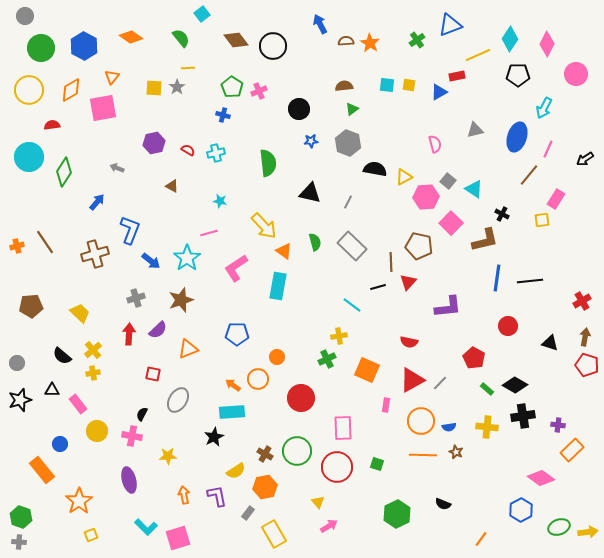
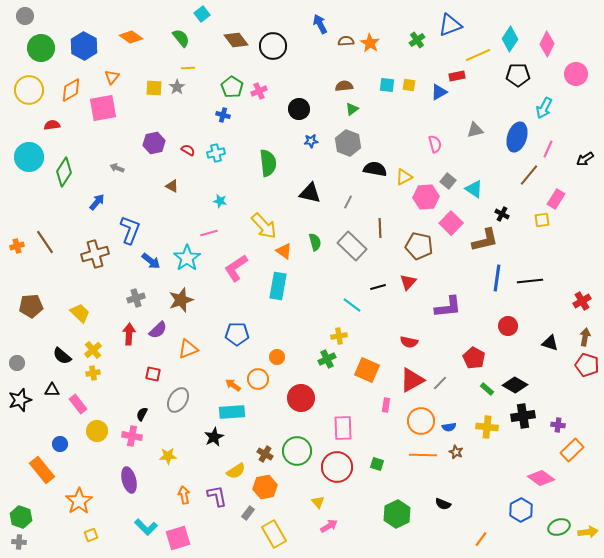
brown line at (391, 262): moved 11 px left, 34 px up
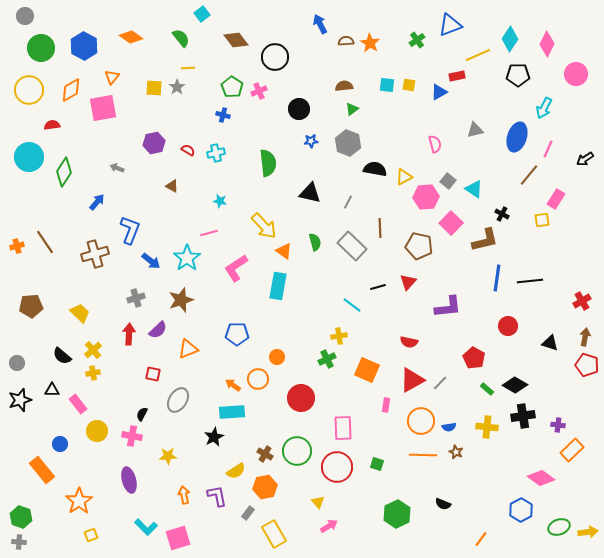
black circle at (273, 46): moved 2 px right, 11 px down
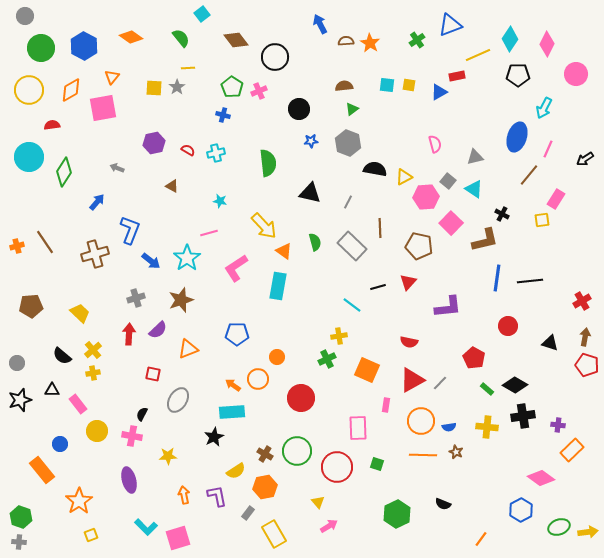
gray triangle at (475, 130): moved 27 px down
pink rectangle at (343, 428): moved 15 px right
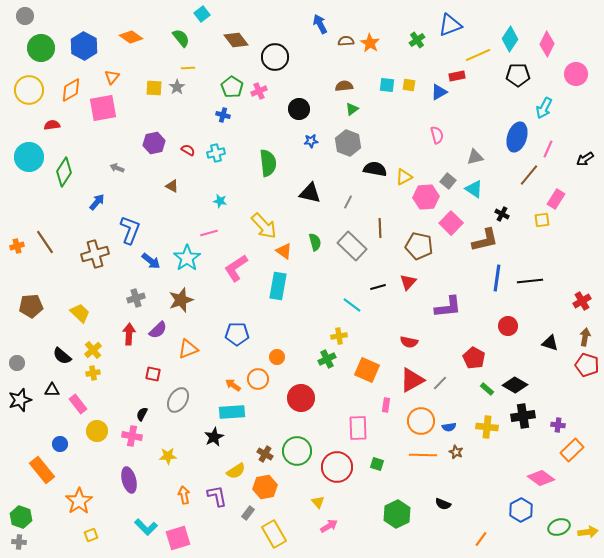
pink semicircle at (435, 144): moved 2 px right, 9 px up
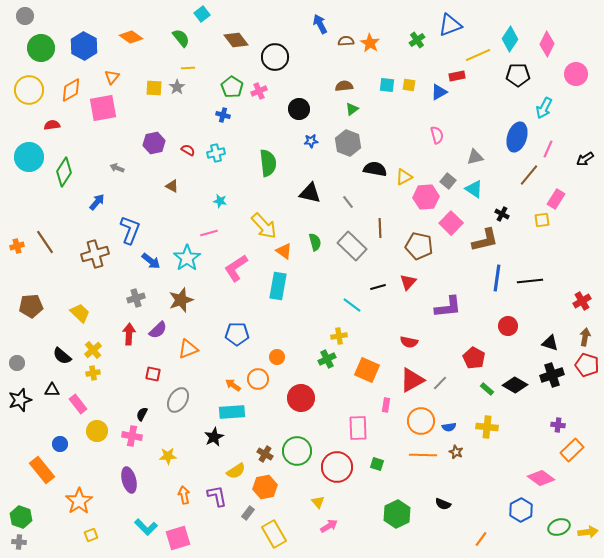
gray line at (348, 202): rotated 64 degrees counterclockwise
black cross at (523, 416): moved 29 px right, 41 px up; rotated 10 degrees counterclockwise
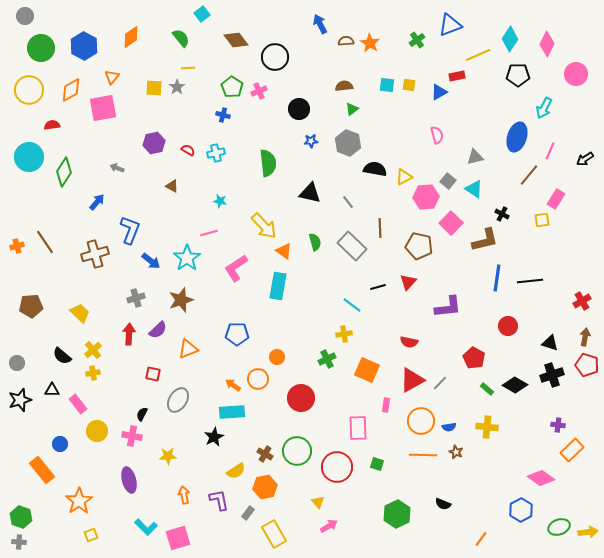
orange diamond at (131, 37): rotated 70 degrees counterclockwise
pink line at (548, 149): moved 2 px right, 2 px down
yellow cross at (339, 336): moved 5 px right, 2 px up
purple L-shape at (217, 496): moved 2 px right, 4 px down
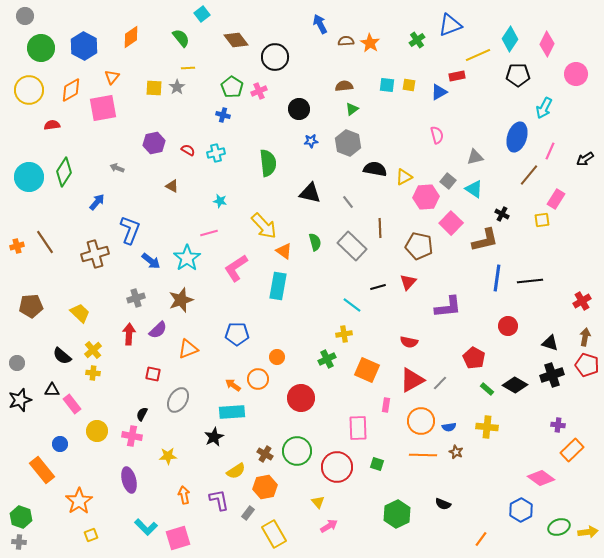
cyan circle at (29, 157): moved 20 px down
yellow cross at (93, 373): rotated 16 degrees clockwise
pink rectangle at (78, 404): moved 6 px left
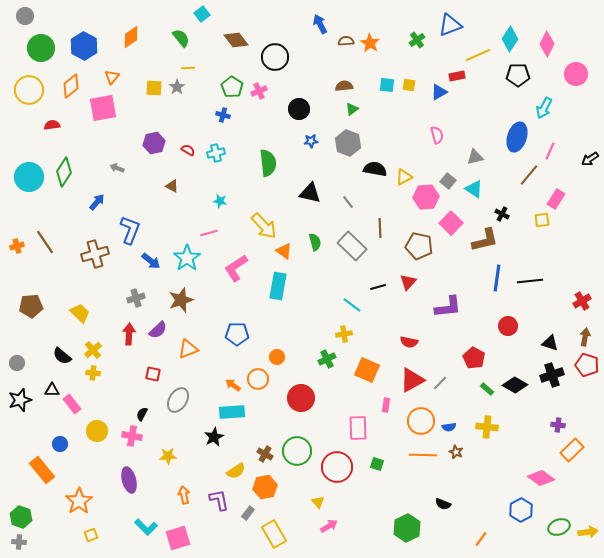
orange diamond at (71, 90): moved 4 px up; rotated 10 degrees counterclockwise
black arrow at (585, 159): moved 5 px right
green hexagon at (397, 514): moved 10 px right, 14 px down
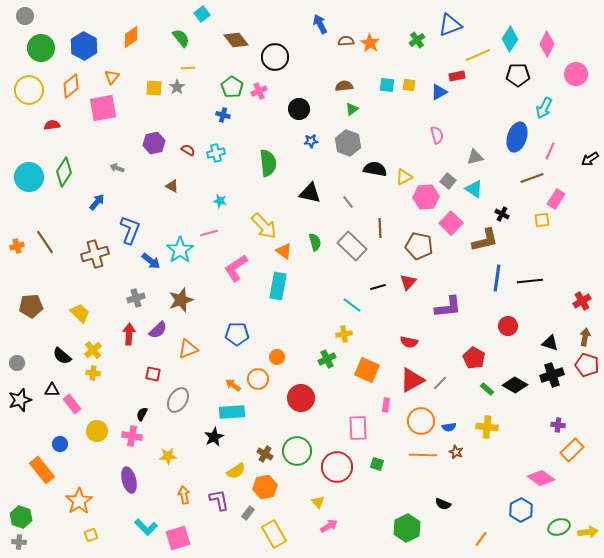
brown line at (529, 175): moved 3 px right, 3 px down; rotated 30 degrees clockwise
cyan star at (187, 258): moved 7 px left, 8 px up
